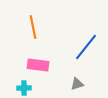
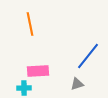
orange line: moved 3 px left, 3 px up
blue line: moved 2 px right, 9 px down
pink rectangle: moved 6 px down; rotated 10 degrees counterclockwise
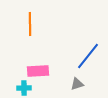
orange line: rotated 10 degrees clockwise
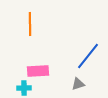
gray triangle: moved 1 px right
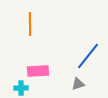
cyan cross: moved 3 px left
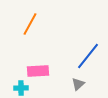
orange line: rotated 30 degrees clockwise
gray triangle: rotated 24 degrees counterclockwise
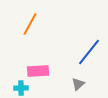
blue line: moved 1 px right, 4 px up
